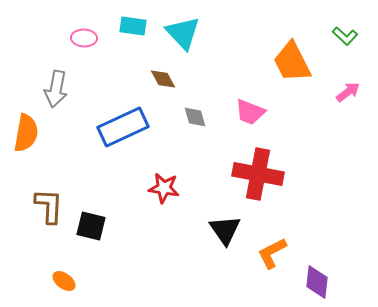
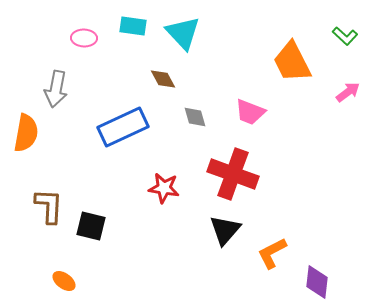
red cross: moved 25 px left; rotated 9 degrees clockwise
black triangle: rotated 16 degrees clockwise
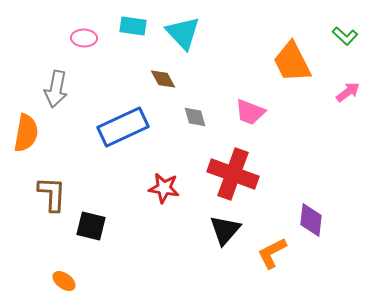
brown L-shape: moved 3 px right, 12 px up
purple diamond: moved 6 px left, 62 px up
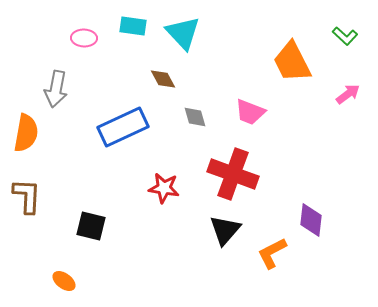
pink arrow: moved 2 px down
brown L-shape: moved 25 px left, 2 px down
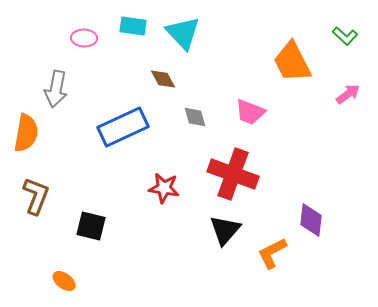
brown L-shape: moved 9 px right; rotated 18 degrees clockwise
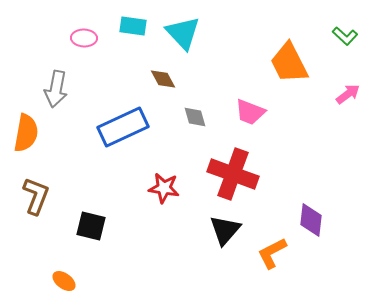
orange trapezoid: moved 3 px left, 1 px down
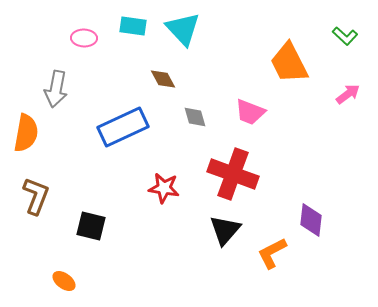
cyan triangle: moved 4 px up
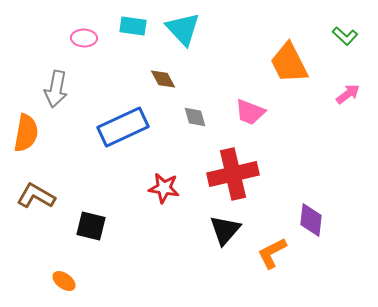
red cross: rotated 33 degrees counterclockwise
brown L-shape: rotated 81 degrees counterclockwise
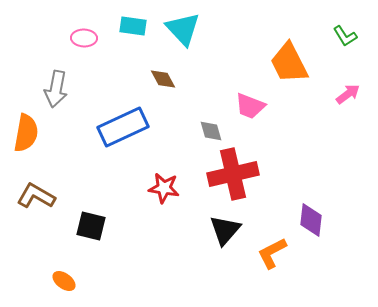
green L-shape: rotated 15 degrees clockwise
pink trapezoid: moved 6 px up
gray diamond: moved 16 px right, 14 px down
